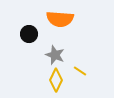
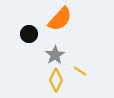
orange semicircle: rotated 52 degrees counterclockwise
gray star: rotated 18 degrees clockwise
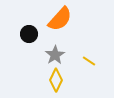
yellow line: moved 9 px right, 10 px up
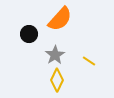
yellow diamond: moved 1 px right
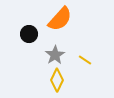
yellow line: moved 4 px left, 1 px up
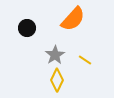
orange semicircle: moved 13 px right
black circle: moved 2 px left, 6 px up
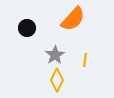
yellow line: rotated 64 degrees clockwise
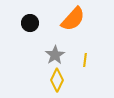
black circle: moved 3 px right, 5 px up
